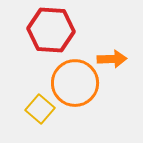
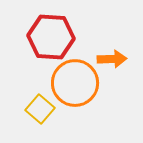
red hexagon: moved 7 px down
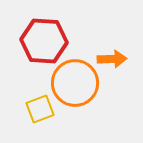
red hexagon: moved 7 px left, 4 px down
yellow square: rotated 28 degrees clockwise
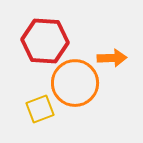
red hexagon: moved 1 px right
orange arrow: moved 1 px up
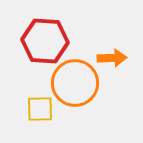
yellow square: rotated 20 degrees clockwise
